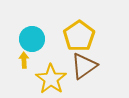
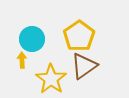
yellow arrow: moved 2 px left
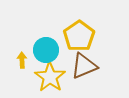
cyan circle: moved 14 px right, 11 px down
brown triangle: rotated 12 degrees clockwise
yellow star: moved 1 px left, 2 px up
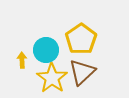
yellow pentagon: moved 2 px right, 3 px down
brown triangle: moved 2 px left, 6 px down; rotated 20 degrees counterclockwise
yellow star: moved 2 px right, 1 px down
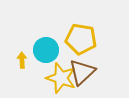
yellow pentagon: rotated 28 degrees counterclockwise
yellow star: moved 9 px right; rotated 16 degrees counterclockwise
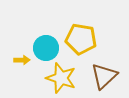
cyan circle: moved 2 px up
yellow arrow: rotated 91 degrees clockwise
brown triangle: moved 22 px right, 4 px down
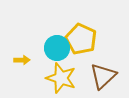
yellow pentagon: rotated 16 degrees clockwise
cyan circle: moved 11 px right
brown triangle: moved 1 px left
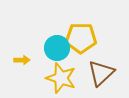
yellow pentagon: moved 1 px up; rotated 24 degrees counterclockwise
brown triangle: moved 2 px left, 3 px up
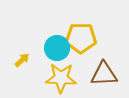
yellow arrow: rotated 42 degrees counterclockwise
brown triangle: moved 3 px right, 1 px down; rotated 40 degrees clockwise
yellow star: rotated 16 degrees counterclockwise
